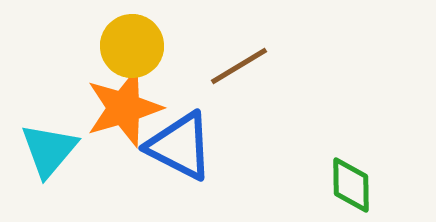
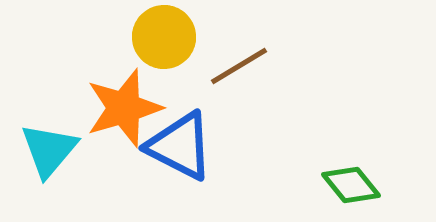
yellow circle: moved 32 px right, 9 px up
green diamond: rotated 38 degrees counterclockwise
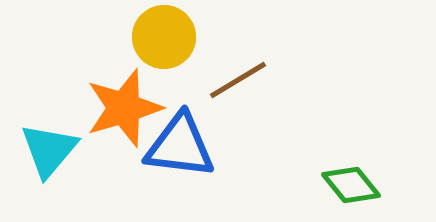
brown line: moved 1 px left, 14 px down
blue triangle: rotated 20 degrees counterclockwise
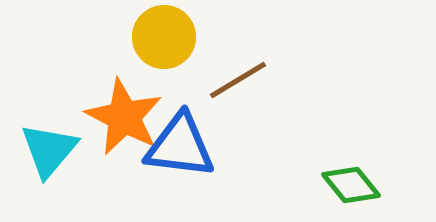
orange star: moved 9 px down; rotated 28 degrees counterclockwise
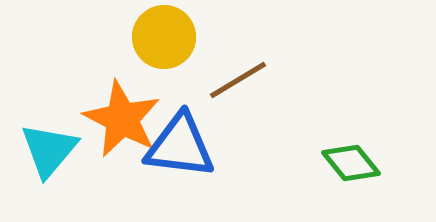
orange star: moved 2 px left, 2 px down
green diamond: moved 22 px up
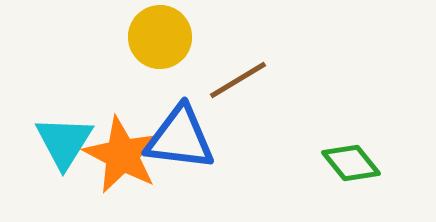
yellow circle: moved 4 px left
orange star: moved 36 px down
blue triangle: moved 8 px up
cyan triangle: moved 15 px right, 8 px up; rotated 8 degrees counterclockwise
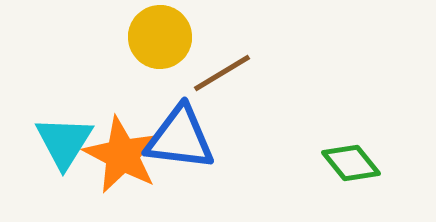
brown line: moved 16 px left, 7 px up
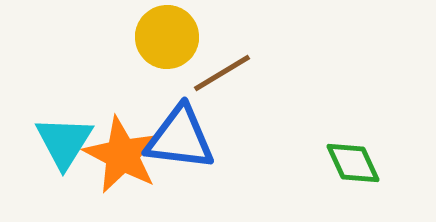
yellow circle: moved 7 px right
green diamond: moved 2 px right; rotated 14 degrees clockwise
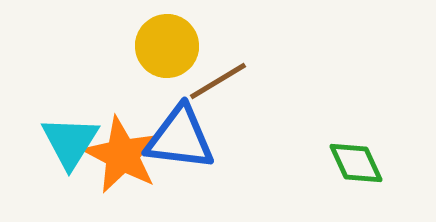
yellow circle: moved 9 px down
brown line: moved 4 px left, 8 px down
cyan triangle: moved 6 px right
green diamond: moved 3 px right
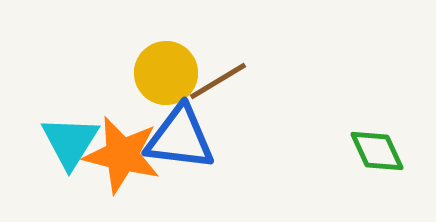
yellow circle: moved 1 px left, 27 px down
orange star: rotated 14 degrees counterclockwise
green diamond: moved 21 px right, 12 px up
